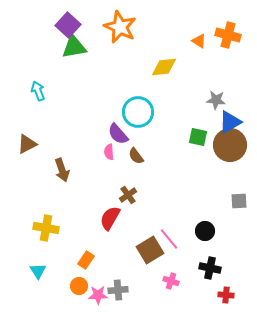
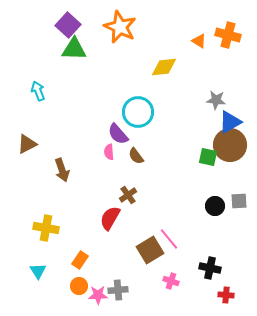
green triangle: moved 2 px down; rotated 12 degrees clockwise
green square: moved 10 px right, 20 px down
black circle: moved 10 px right, 25 px up
orange rectangle: moved 6 px left
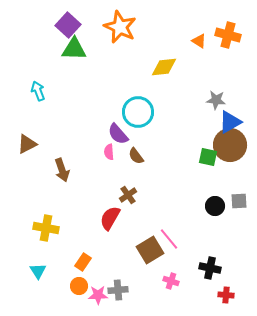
orange rectangle: moved 3 px right, 2 px down
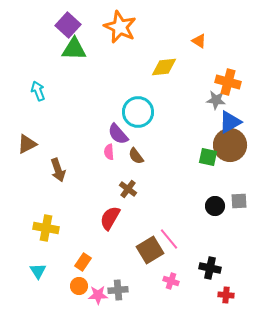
orange cross: moved 47 px down
brown arrow: moved 4 px left
brown cross: moved 6 px up; rotated 18 degrees counterclockwise
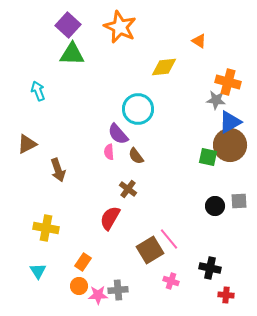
green triangle: moved 2 px left, 5 px down
cyan circle: moved 3 px up
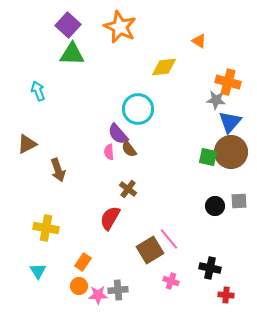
blue triangle: rotated 20 degrees counterclockwise
brown circle: moved 1 px right, 7 px down
brown semicircle: moved 7 px left, 7 px up
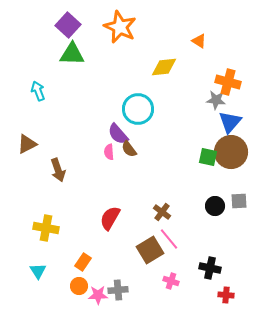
brown cross: moved 34 px right, 23 px down
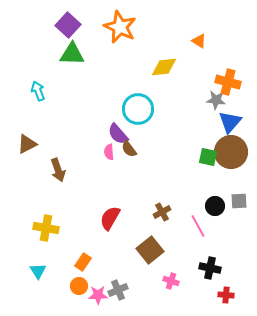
brown cross: rotated 24 degrees clockwise
pink line: moved 29 px right, 13 px up; rotated 10 degrees clockwise
brown square: rotated 8 degrees counterclockwise
gray cross: rotated 18 degrees counterclockwise
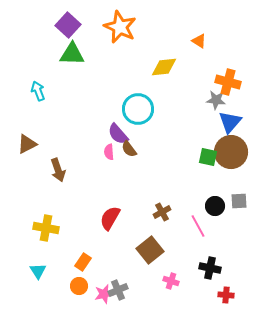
pink star: moved 6 px right, 1 px up; rotated 12 degrees counterclockwise
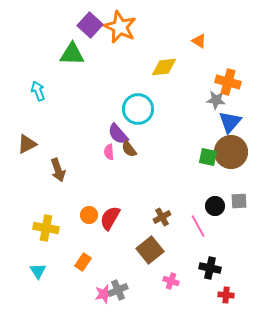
purple square: moved 22 px right
brown cross: moved 5 px down
orange circle: moved 10 px right, 71 px up
